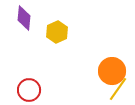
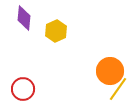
yellow hexagon: moved 1 px left, 1 px up
orange circle: moved 2 px left
red circle: moved 6 px left, 1 px up
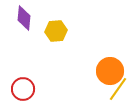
yellow hexagon: rotated 20 degrees clockwise
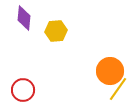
red circle: moved 1 px down
